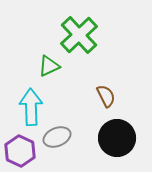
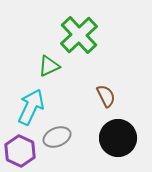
cyan arrow: rotated 27 degrees clockwise
black circle: moved 1 px right
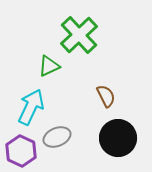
purple hexagon: moved 1 px right
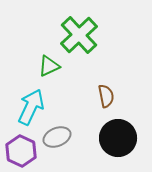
brown semicircle: rotated 15 degrees clockwise
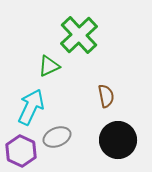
black circle: moved 2 px down
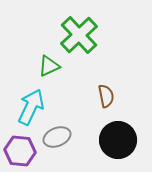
purple hexagon: moved 1 px left; rotated 20 degrees counterclockwise
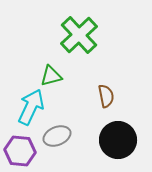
green triangle: moved 2 px right, 10 px down; rotated 10 degrees clockwise
gray ellipse: moved 1 px up
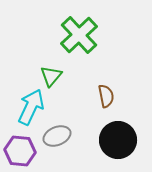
green triangle: rotated 35 degrees counterclockwise
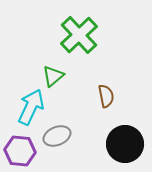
green triangle: moved 2 px right; rotated 10 degrees clockwise
black circle: moved 7 px right, 4 px down
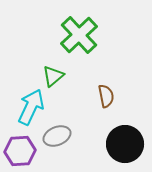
purple hexagon: rotated 8 degrees counterclockwise
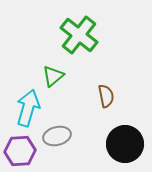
green cross: rotated 9 degrees counterclockwise
cyan arrow: moved 3 px left, 1 px down; rotated 9 degrees counterclockwise
gray ellipse: rotated 8 degrees clockwise
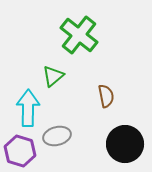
cyan arrow: rotated 15 degrees counterclockwise
purple hexagon: rotated 20 degrees clockwise
